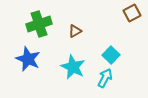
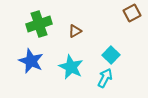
blue star: moved 3 px right, 2 px down
cyan star: moved 2 px left
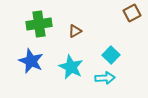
green cross: rotated 10 degrees clockwise
cyan arrow: rotated 60 degrees clockwise
